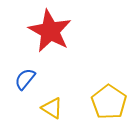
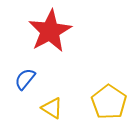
red star: rotated 15 degrees clockwise
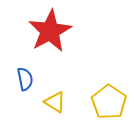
blue semicircle: rotated 130 degrees clockwise
yellow triangle: moved 3 px right, 6 px up
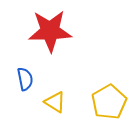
red star: rotated 27 degrees clockwise
yellow pentagon: rotated 8 degrees clockwise
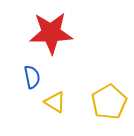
red star: moved 1 px right, 2 px down
blue semicircle: moved 7 px right, 2 px up
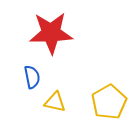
yellow triangle: rotated 20 degrees counterclockwise
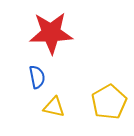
blue semicircle: moved 5 px right
yellow triangle: moved 1 px left, 5 px down
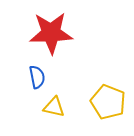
yellow pentagon: moved 1 px left; rotated 20 degrees counterclockwise
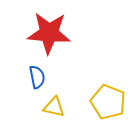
red star: moved 2 px left; rotated 6 degrees clockwise
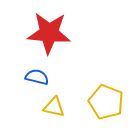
blue semicircle: rotated 65 degrees counterclockwise
yellow pentagon: moved 2 px left
